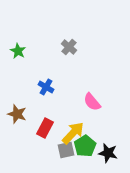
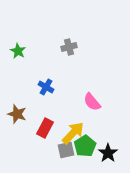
gray cross: rotated 35 degrees clockwise
black star: rotated 24 degrees clockwise
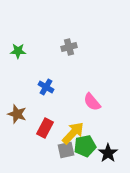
green star: rotated 28 degrees counterclockwise
green pentagon: rotated 20 degrees clockwise
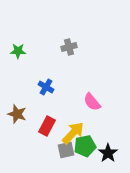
red rectangle: moved 2 px right, 2 px up
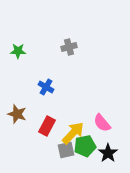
pink semicircle: moved 10 px right, 21 px down
